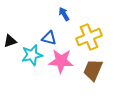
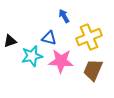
blue arrow: moved 2 px down
cyan star: moved 1 px down
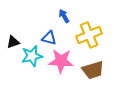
yellow cross: moved 2 px up
black triangle: moved 3 px right, 1 px down
brown trapezoid: rotated 130 degrees counterclockwise
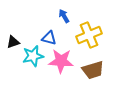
cyan star: moved 1 px right
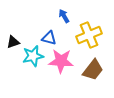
brown trapezoid: rotated 35 degrees counterclockwise
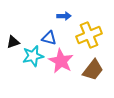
blue arrow: rotated 120 degrees clockwise
pink star: rotated 25 degrees clockwise
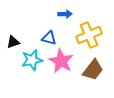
blue arrow: moved 1 px right, 2 px up
cyan star: moved 1 px left, 4 px down
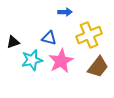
blue arrow: moved 2 px up
pink star: rotated 15 degrees clockwise
brown trapezoid: moved 5 px right, 3 px up
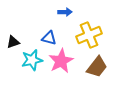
brown trapezoid: moved 1 px left
